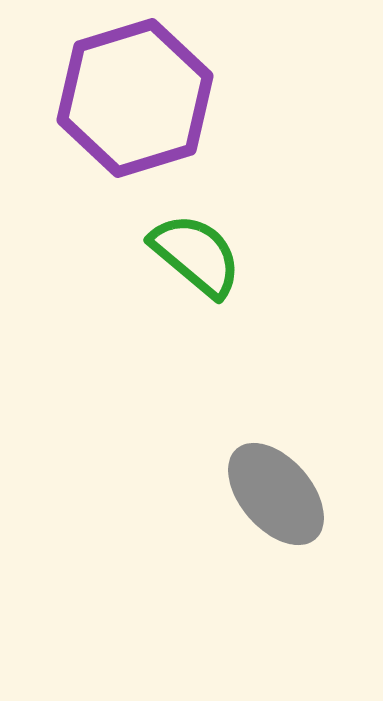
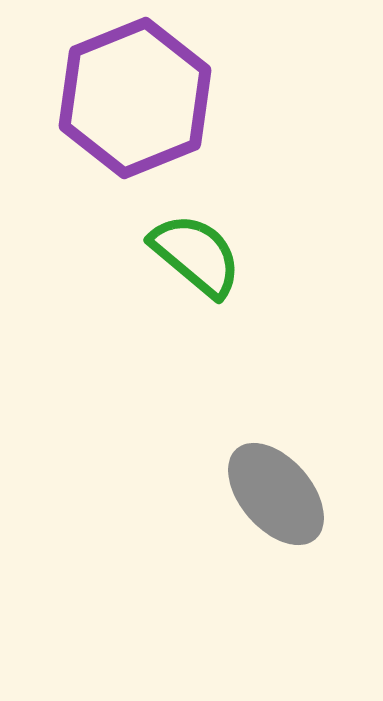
purple hexagon: rotated 5 degrees counterclockwise
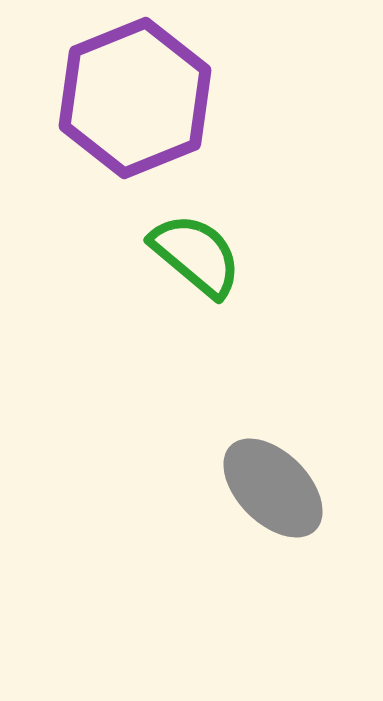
gray ellipse: moved 3 px left, 6 px up; rotated 4 degrees counterclockwise
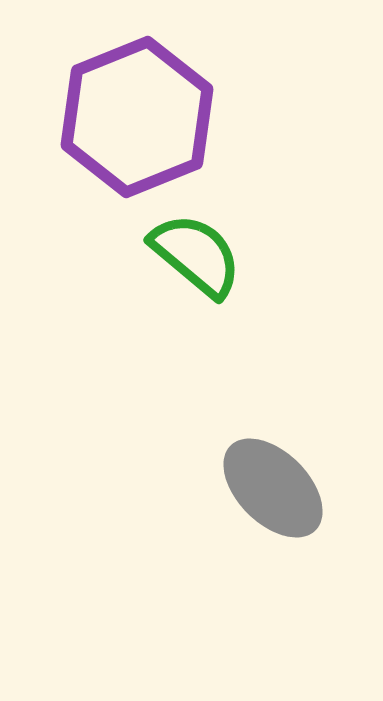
purple hexagon: moved 2 px right, 19 px down
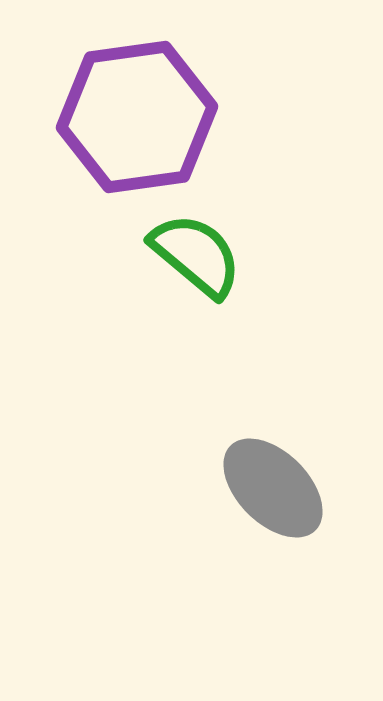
purple hexagon: rotated 14 degrees clockwise
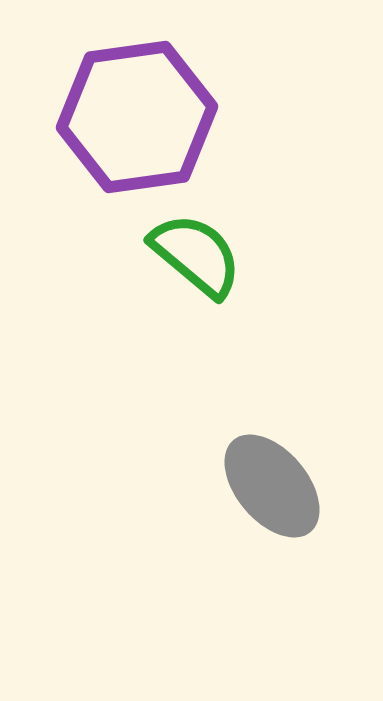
gray ellipse: moved 1 px left, 2 px up; rotated 5 degrees clockwise
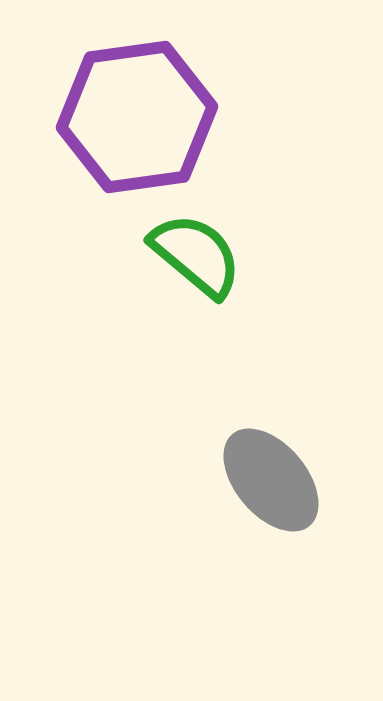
gray ellipse: moved 1 px left, 6 px up
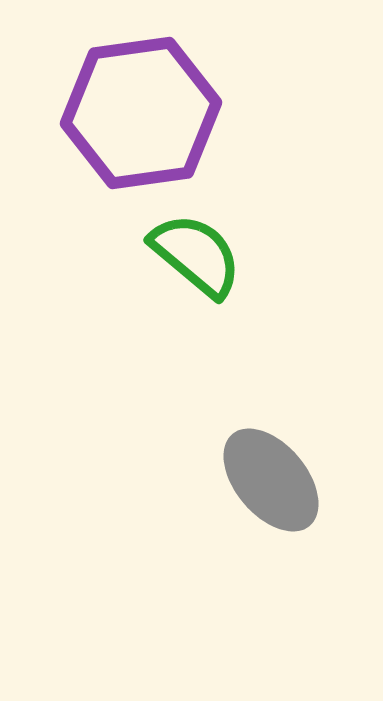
purple hexagon: moved 4 px right, 4 px up
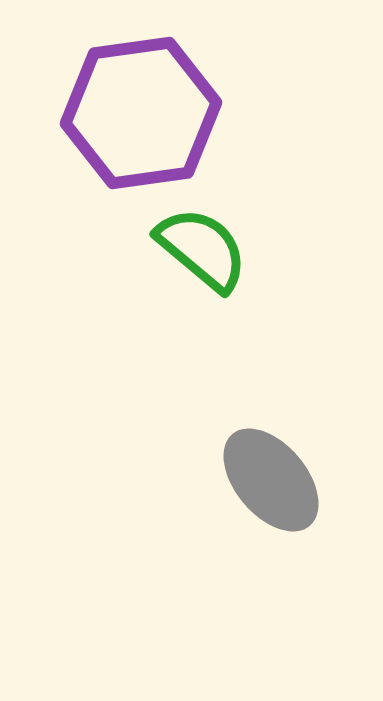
green semicircle: moved 6 px right, 6 px up
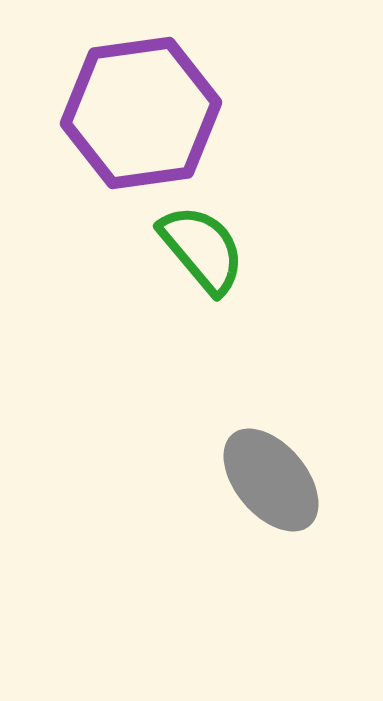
green semicircle: rotated 10 degrees clockwise
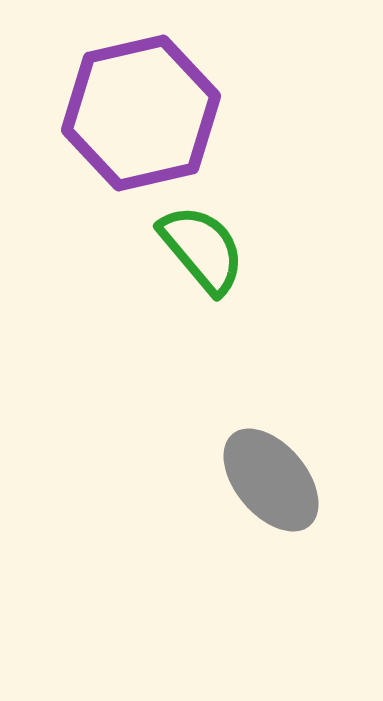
purple hexagon: rotated 5 degrees counterclockwise
